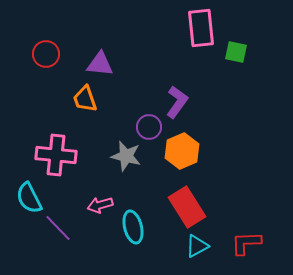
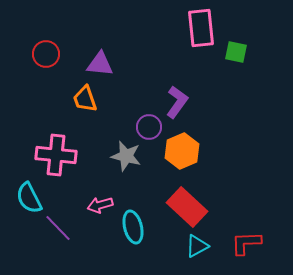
red rectangle: rotated 15 degrees counterclockwise
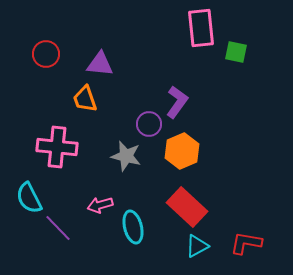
purple circle: moved 3 px up
pink cross: moved 1 px right, 8 px up
red L-shape: rotated 12 degrees clockwise
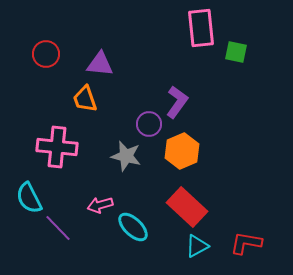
cyan ellipse: rotated 32 degrees counterclockwise
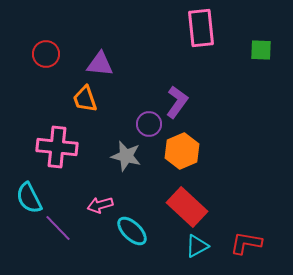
green square: moved 25 px right, 2 px up; rotated 10 degrees counterclockwise
cyan ellipse: moved 1 px left, 4 px down
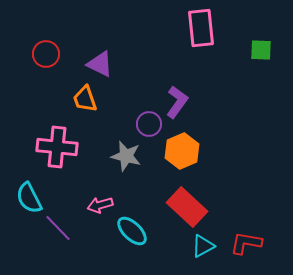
purple triangle: rotated 20 degrees clockwise
cyan triangle: moved 6 px right
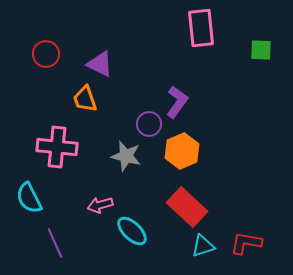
purple line: moved 3 px left, 15 px down; rotated 20 degrees clockwise
cyan triangle: rotated 10 degrees clockwise
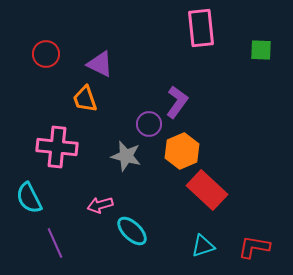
red rectangle: moved 20 px right, 17 px up
red L-shape: moved 8 px right, 4 px down
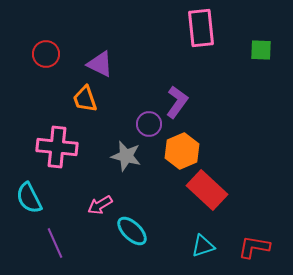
pink arrow: rotated 15 degrees counterclockwise
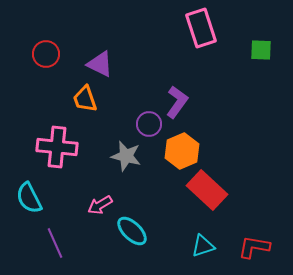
pink rectangle: rotated 12 degrees counterclockwise
